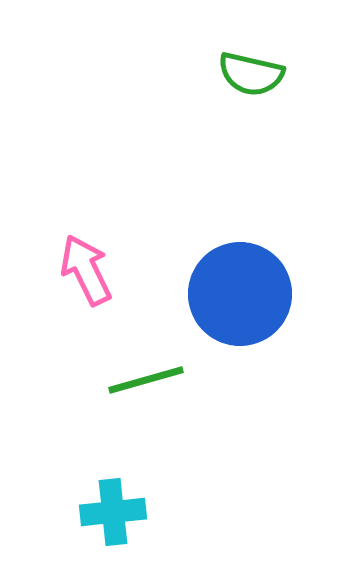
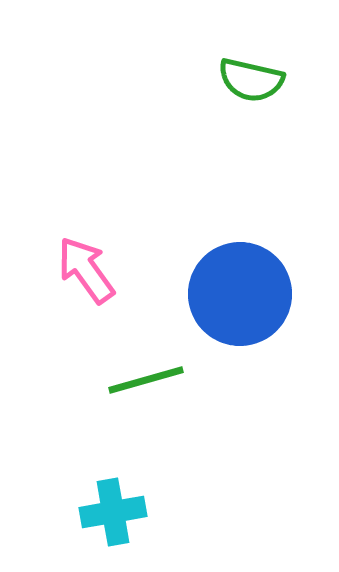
green semicircle: moved 6 px down
pink arrow: rotated 10 degrees counterclockwise
cyan cross: rotated 4 degrees counterclockwise
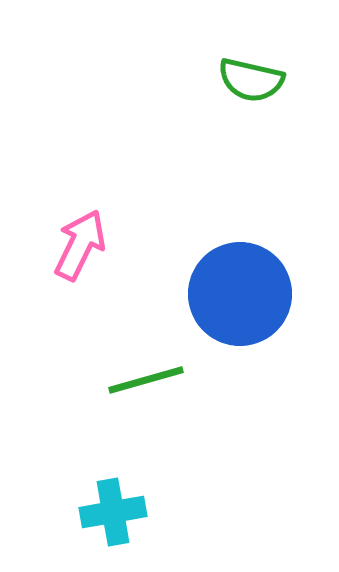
pink arrow: moved 6 px left, 25 px up; rotated 62 degrees clockwise
